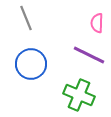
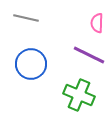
gray line: rotated 55 degrees counterclockwise
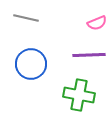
pink semicircle: rotated 114 degrees counterclockwise
purple line: rotated 28 degrees counterclockwise
green cross: rotated 12 degrees counterclockwise
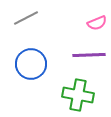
gray line: rotated 40 degrees counterclockwise
green cross: moved 1 px left
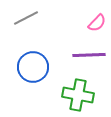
pink semicircle: rotated 24 degrees counterclockwise
blue circle: moved 2 px right, 3 px down
